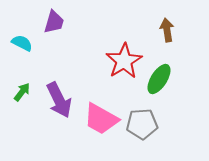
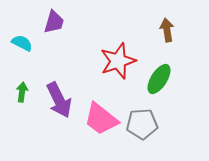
red star: moved 6 px left; rotated 12 degrees clockwise
green arrow: rotated 30 degrees counterclockwise
pink trapezoid: rotated 9 degrees clockwise
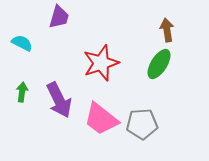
purple trapezoid: moved 5 px right, 5 px up
red star: moved 17 px left, 2 px down
green ellipse: moved 15 px up
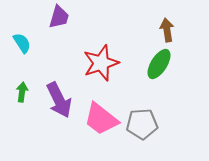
cyan semicircle: rotated 30 degrees clockwise
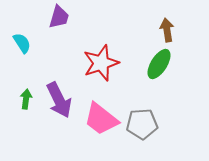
green arrow: moved 4 px right, 7 px down
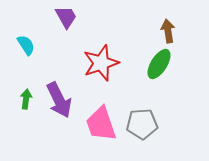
purple trapezoid: moved 7 px right; rotated 45 degrees counterclockwise
brown arrow: moved 1 px right, 1 px down
cyan semicircle: moved 4 px right, 2 px down
pink trapezoid: moved 5 px down; rotated 33 degrees clockwise
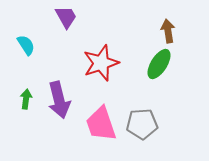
purple arrow: rotated 12 degrees clockwise
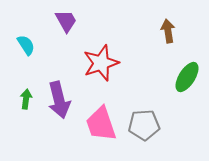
purple trapezoid: moved 4 px down
green ellipse: moved 28 px right, 13 px down
gray pentagon: moved 2 px right, 1 px down
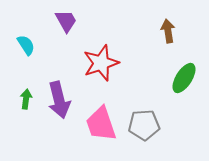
green ellipse: moved 3 px left, 1 px down
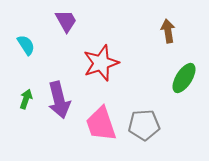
green arrow: rotated 12 degrees clockwise
